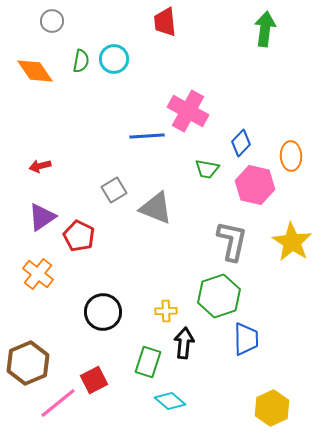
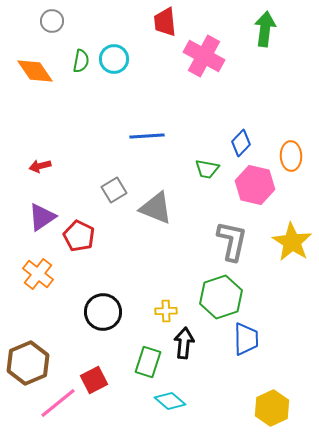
pink cross: moved 16 px right, 55 px up
green hexagon: moved 2 px right, 1 px down
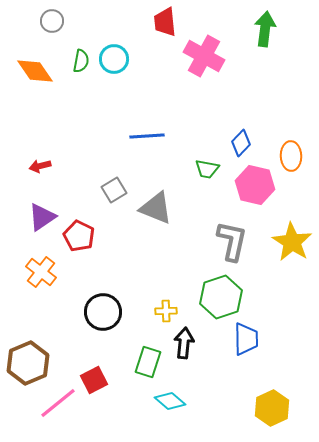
orange cross: moved 3 px right, 2 px up
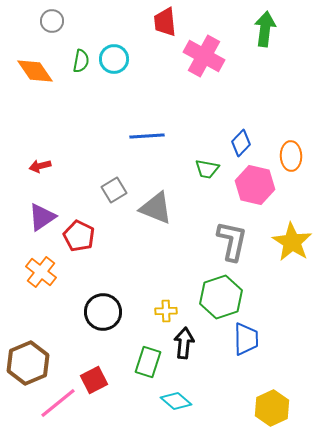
cyan diamond: moved 6 px right
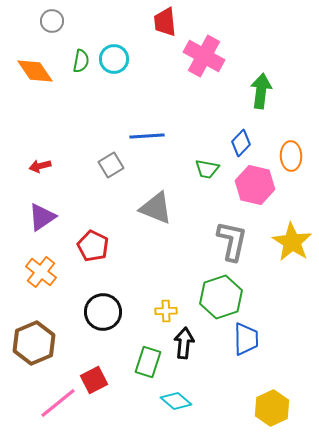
green arrow: moved 4 px left, 62 px down
gray square: moved 3 px left, 25 px up
red pentagon: moved 14 px right, 10 px down
brown hexagon: moved 6 px right, 20 px up
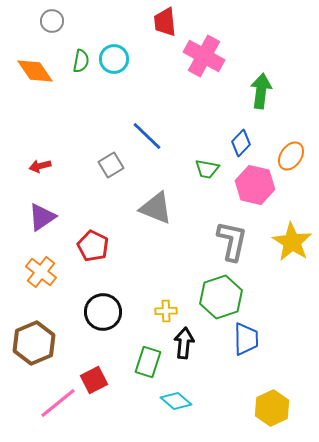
blue line: rotated 48 degrees clockwise
orange ellipse: rotated 36 degrees clockwise
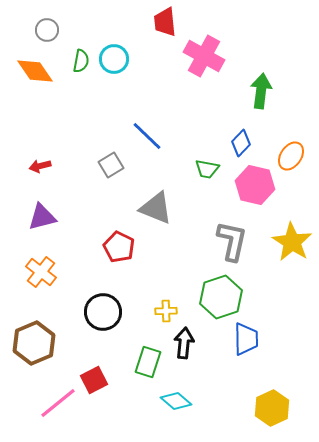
gray circle: moved 5 px left, 9 px down
purple triangle: rotated 20 degrees clockwise
red pentagon: moved 26 px right, 1 px down
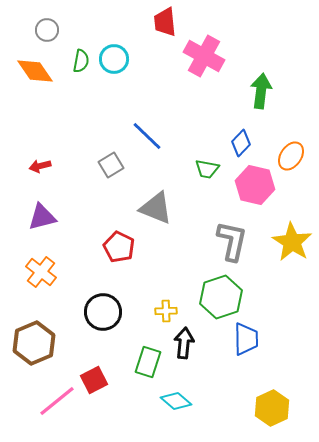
pink line: moved 1 px left, 2 px up
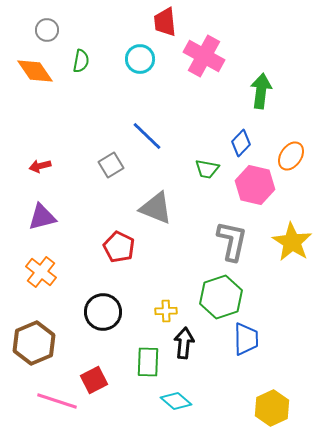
cyan circle: moved 26 px right
green rectangle: rotated 16 degrees counterclockwise
pink line: rotated 57 degrees clockwise
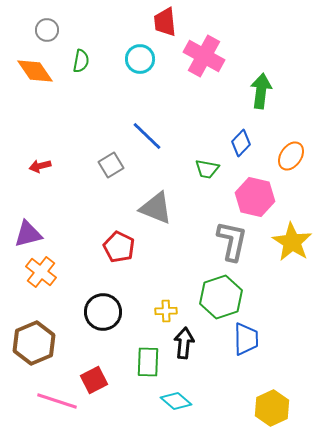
pink hexagon: moved 12 px down
purple triangle: moved 14 px left, 17 px down
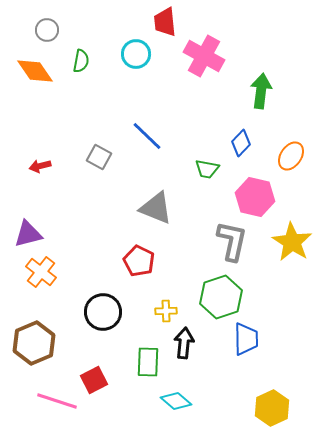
cyan circle: moved 4 px left, 5 px up
gray square: moved 12 px left, 8 px up; rotated 30 degrees counterclockwise
red pentagon: moved 20 px right, 14 px down
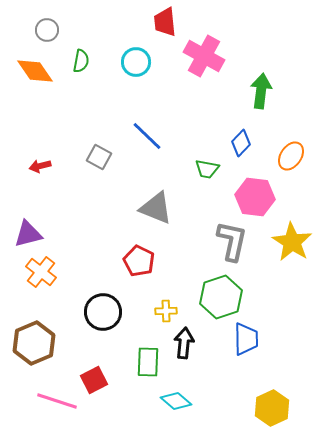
cyan circle: moved 8 px down
pink hexagon: rotated 6 degrees counterclockwise
